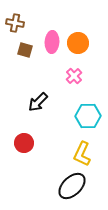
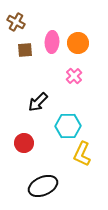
brown cross: moved 1 px right, 1 px up; rotated 18 degrees clockwise
brown square: rotated 21 degrees counterclockwise
cyan hexagon: moved 20 px left, 10 px down
black ellipse: moved 29 px left; rotated 20 degrees clockwise
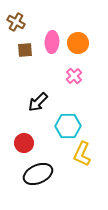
black ellipse: moved 5 px left, 12 px up
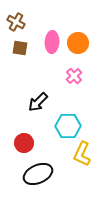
brown square: moved 5 px left, 2 px up; rotated 14 degrees clockwise
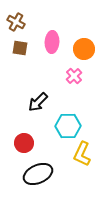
orange circle: moved 6 px right, 6 px down
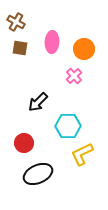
yellow L-shape: rotated 40 degrees clockwise
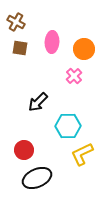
red circle: moved 7 px down
black ellipse: moved 1 px left, 4 px down
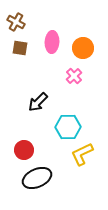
orange circle: moved 1 px left, 1 px up
cyan hexagon: moved 1 px down
